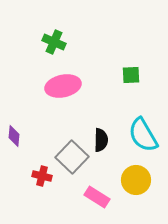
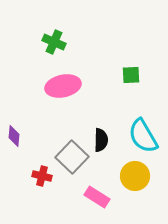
cyan semicircle: moved 1 px down
yellow circle: moved 1 px left, 4 px up
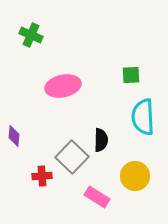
green cross: moved 23 px left, 7 px up
cyan semicircle: moved 19 px up; rotated 27 degrees clockwise
red cross: rotated 18 degrees counterclockwise
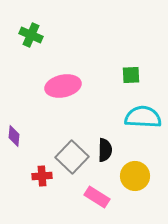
cyan semicircle: rotated 96 degrees clockwise
black semicircle: moved 4 px right, 10 px down
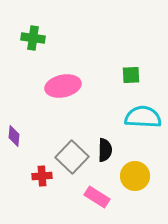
green cross: moved 2 px right, 3 px down; rotated 15 degrees counterclockwise
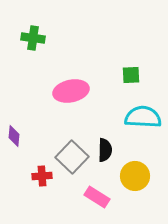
pink ellipse: moved 8 px right, 5 px down
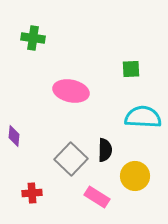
green square: moved 6 px up
pink ellipse: rotated 24 degrees clockwise
gray square: moved 1 px left, 2 px down
red cross: moved 10 px left, 17 px down
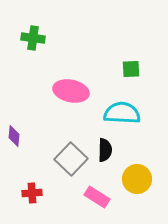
cyan semicircle: moved 21 px left, 4 px up
yellow circle: moved 2 px right, 3 px down
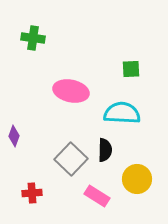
purple diamond: rotated 15 degrees clockwise
pink rectangle: moved 1 px up
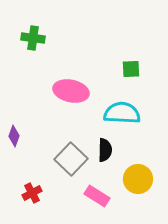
yellow circle: moved 1 px right
red cross: rotated 24 degrees counterclockwise
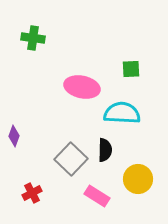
pink ellipse: moved 11 px right, 4 px up
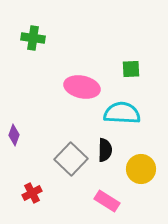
purple diamond: moved 1 px up
yellow circle: moved 3 px right, 10 px up
pink rectangle: moved 10 px right, 5 px down
